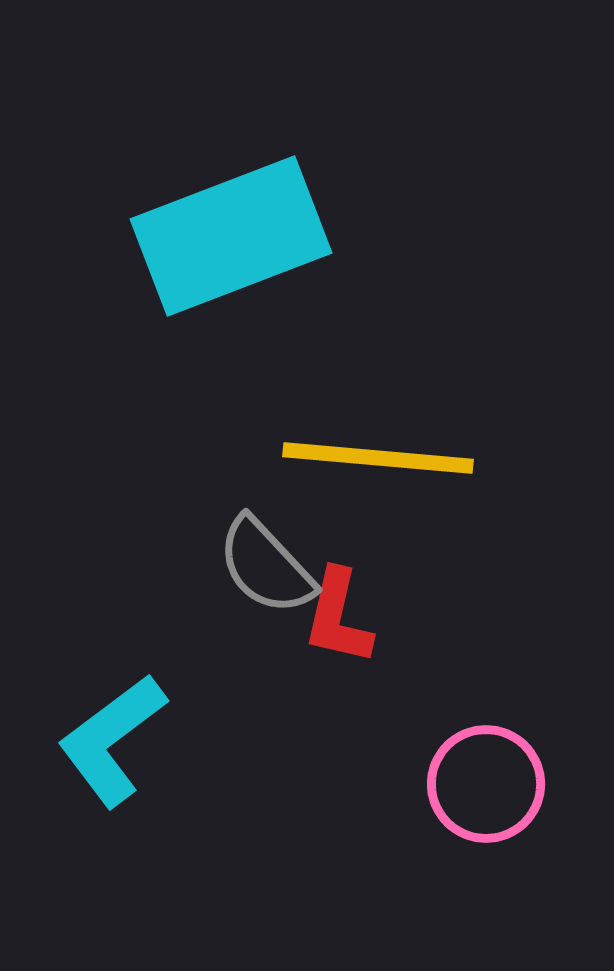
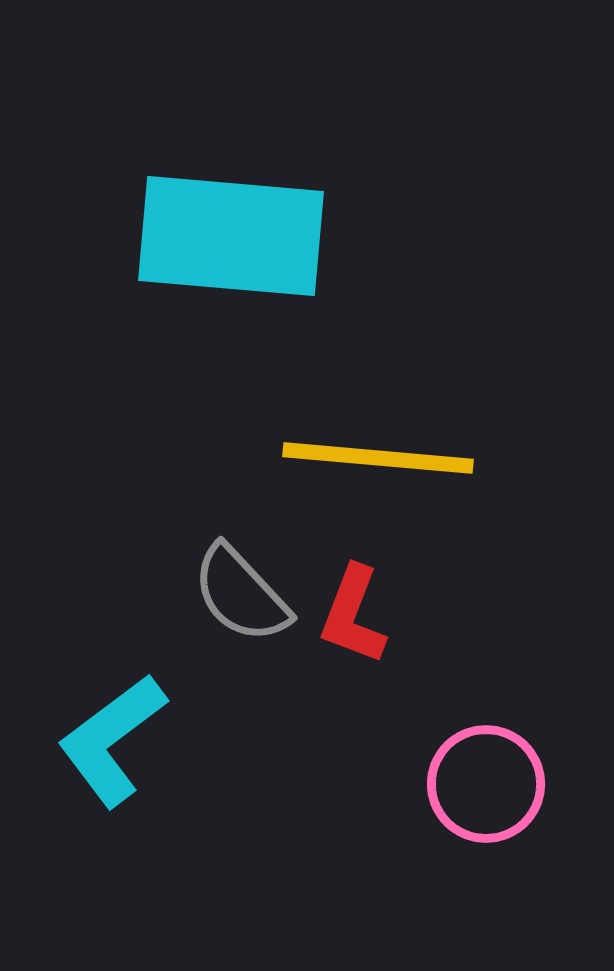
cyan rectangle: rotated 26 degrees clockwise
gray semicircle: moved 25 px left, 28 px down
red L-shape: moved 15 px right, 2 px up; rotated 8 degrees clockwise
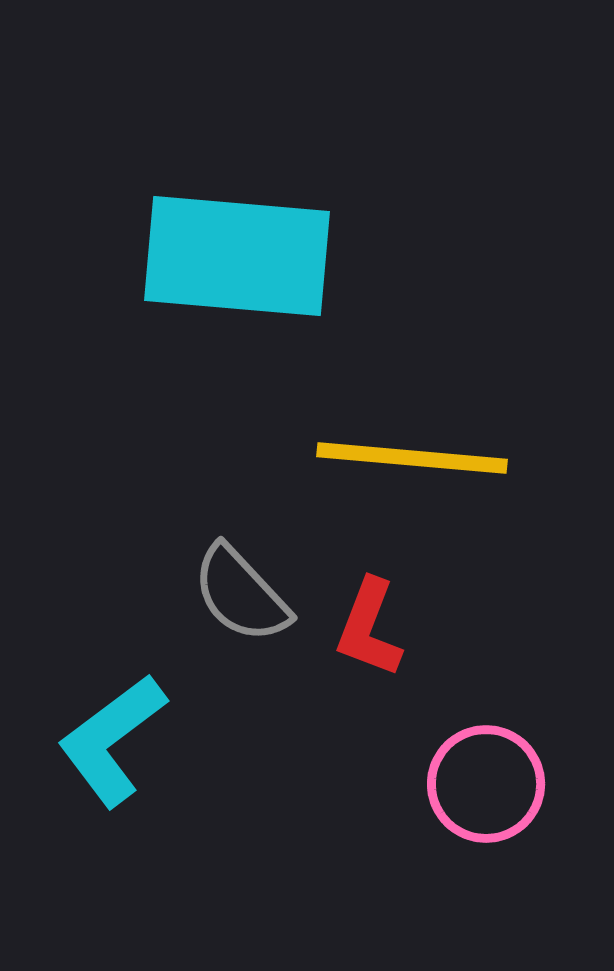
cyan rectangle: moved 6 px right, 20 px down
yellow line: moved 34 px right
red L-shape: moved 16 px right, 13 px down
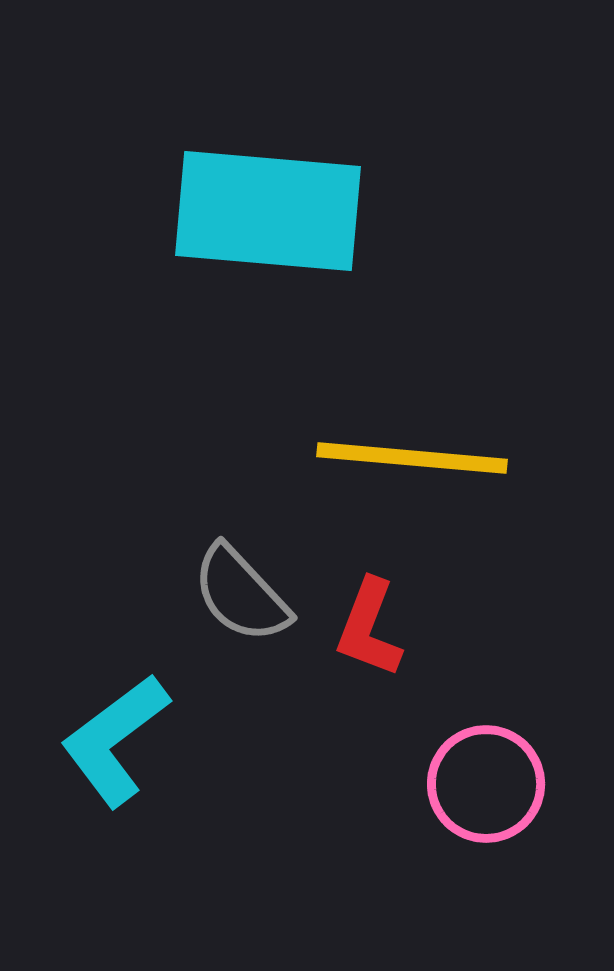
cyan rectangle: moved 31 px right, 45 px up
cyan L-shape: moved 3 px right
